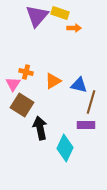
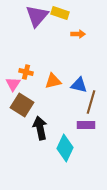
orange arrow: moved 4 px right, 6 px down
orange triangle: rotated 18 degrees clockwise
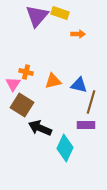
black arrow: rotated 55 degrees counterclockwise
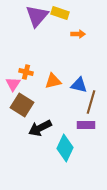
black arrow: rotated 50 degrees counterclockwise
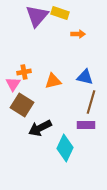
orange cross: moved 2 px left; rotated 24 degrees counterclockwise
blue triangle: moved 6 px right, 8 px up
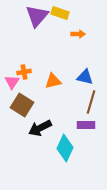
pink triangle: moved 1 px left, 2 px up
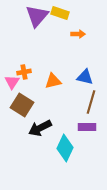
purple rectangle: moved 1 px right, 2 px down
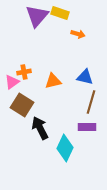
orange arrow: rotated 16 degrees clockwise
pink triangle: rotated 21 degrees clockwise
black arrow: rotated 90 degrees clockwise
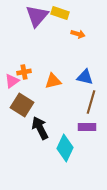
pink triangle: moved 1 px up
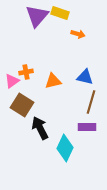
orange cross: moved 2 px right
